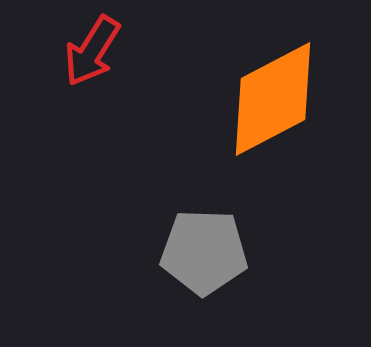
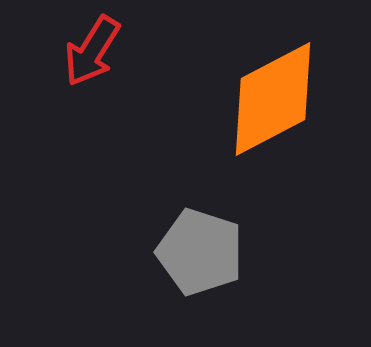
gray pentagon: moved 4 px left; rotated 16 degrees clockwise
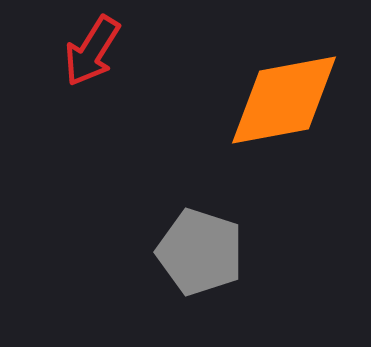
orange diamond: moved 11 px right, 1 px down; rotated 17 degrees clockwise
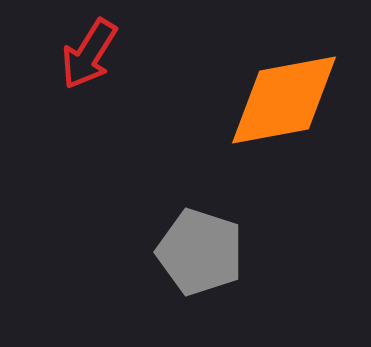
red arrow: moved 3 px left, 3 px down
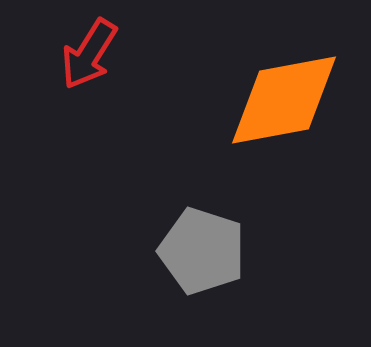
gray pentagon: moved 2 px right, 1 px up
